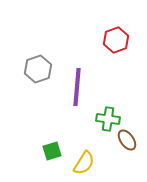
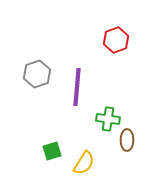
gray hexagon: moved 1 px left, 5 px down
brown ellipse: rotated 35 degrees clockwise
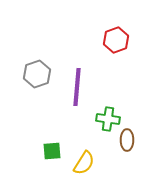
green square: rotated 12 degrees clockwise
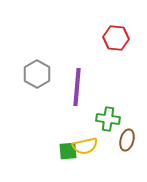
red hexagon: moved 2 px up; rotated 25 degrees clockwise
gray hexagon: rotated 12 degrees counterclockwise
brown ellipse: rotated 15 degrees clockwise
green square: moved 16 px right
yellow semicircle: moved 1 px right, 17 px up; rotated 45 degrees clockwise
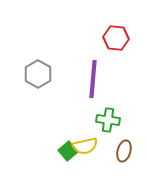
gray hexagon: moved 1 px right
purple line: moved 16 px right, 8 px up
green cross: moved 1 px down
brown ellipse: moved 3 px left, 11 px down
green square: rotated 36 degrees counterclockwise
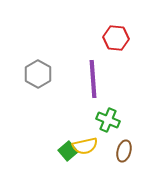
purple line: rotated 9 degrees counterclockwise
green cross: rotated 15 degrees clockwise
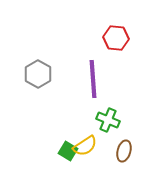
yellow semicircle: rotated 20 degrees counterclockwise
green square: rotated 18 degrees counterclockwise
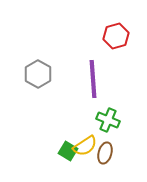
red hexagon: moved 2 px up; rotated 20 degrees counterclockwise
brown ellipse: moved 19 px left, 2 px down
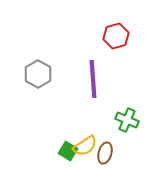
green cross: moved 19 px right
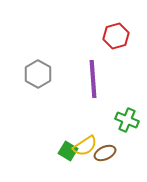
brown ellipse: rotated 50 degrees clockwise
